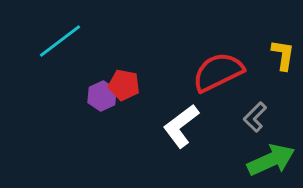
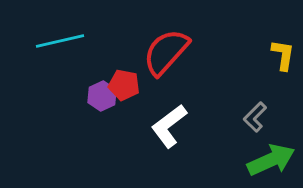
cyan line: rotated 24 degrees clockwise
red semicircle: moved 52 px left, 20 px up; rotated 22 degrees counterclockwise
white L-shape: moved 12 px left
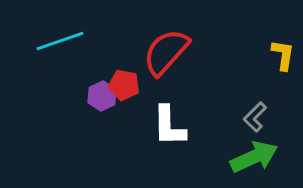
cyan line: rotated 6 degrees counterclockwise
white L-shape: rotated 54 degrees counterclockwise
green arrow: moved 17 px left, 3 px up
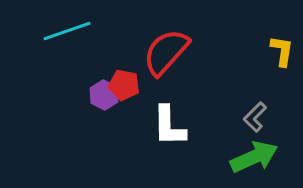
cyan line: moved 7 px right, 10 px up
yellow L-shape: moved 1 px left, 4 px up
purple hexagon: moved 2 px right, 1 px up; rotated 8 degrees counterclockwise
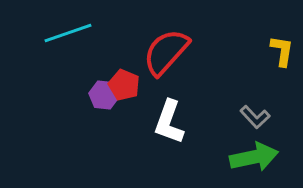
cyan line: moved 1 px right, 2 px down
red pentagon: rotated 12 degrees clockwise
purple hexagon: rotated 20 degrees counterclockwise
gray L-shape: rotated 88 degrees counterclockwise
white L-shape: moved 4 px up; rotated 21 degrees clockwise
green arrow: rotated 12 degrees clockwise
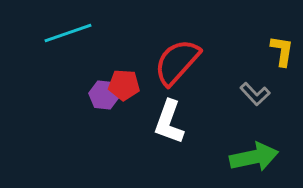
red semicircle: moved 11 px right, 10 px down
red pentagon: rotated 20 degrees counterclockwise
gray L-shape: moved 23 px up
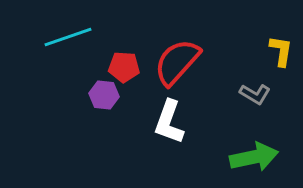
cyan line: moved 4 px down
yellow L-shape: moved 1 px left
red pentagon: moved 18 px up
gray L-shape: rotated 16 degrees counterclockwise
